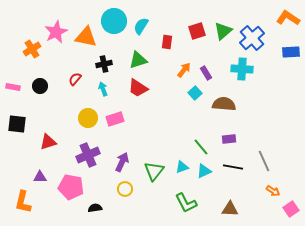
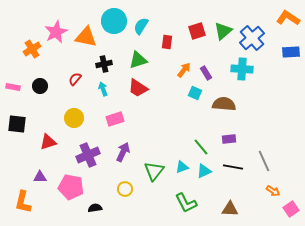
cyan square at (195, 93): rotated 24 degrees counterclockwise
yellow circle at (88, 118): moved 14 px left
purple arrow at (122, 162): moved 1 px right, 10 px up
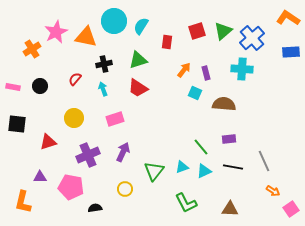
purple rectangle at (206, 73): rotated 16 degrees clockwise
